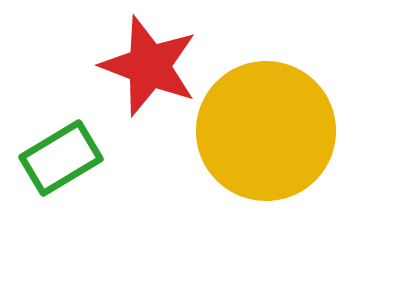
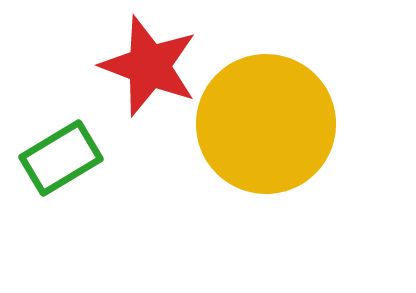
yellow circle: moved 7 px up
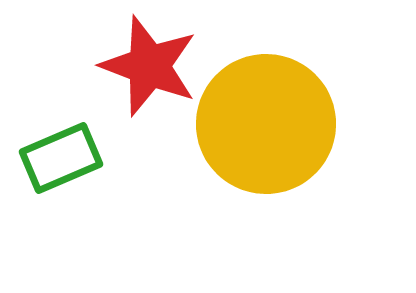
green rectangle: rotated 8 degrees clockwise
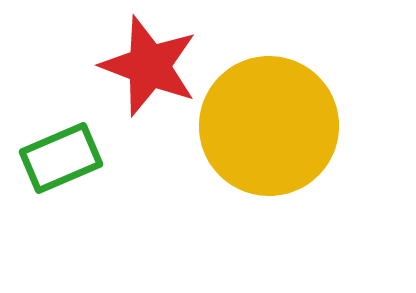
yellow circle: moved 3 px right, 2 px down
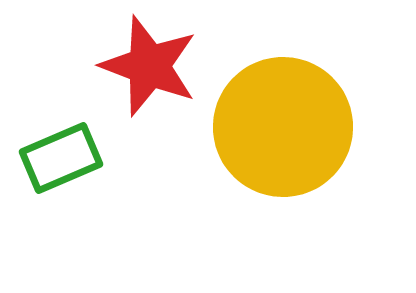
yellow circle: moved 14 px right, 1 px down
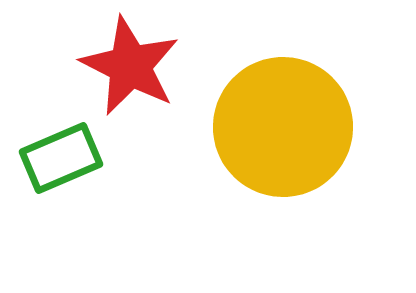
red star: moved 19 px left; rotated 6 degrees clockwise
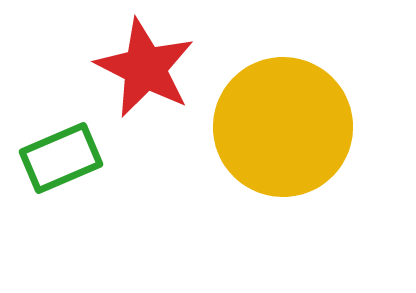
red star: moved 15 px right, 2 px down
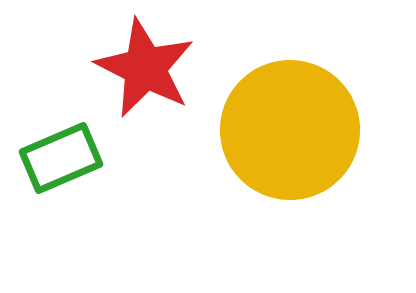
yellow circle: moved 7 px right, 3 px down
